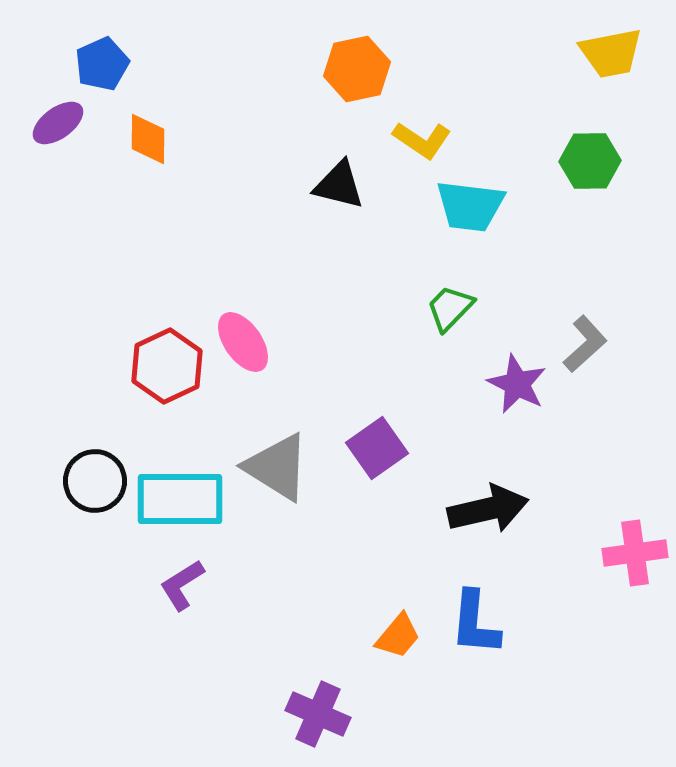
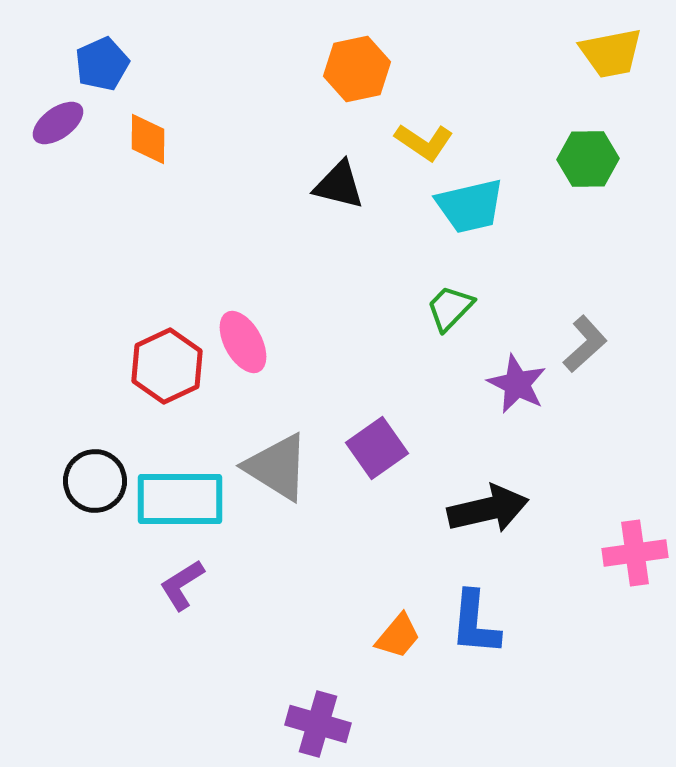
yellow L-shape: moved 2 px right, 2 px down
green hexagon: moved 2 px left, 2 px up
cyan trapezoid: rotated 20 degrees counterclockwise
pink ellipse: rotated 6 degrees clockwise
purple cross: moved 10 px down; rotated 8 degrees counterclockwise
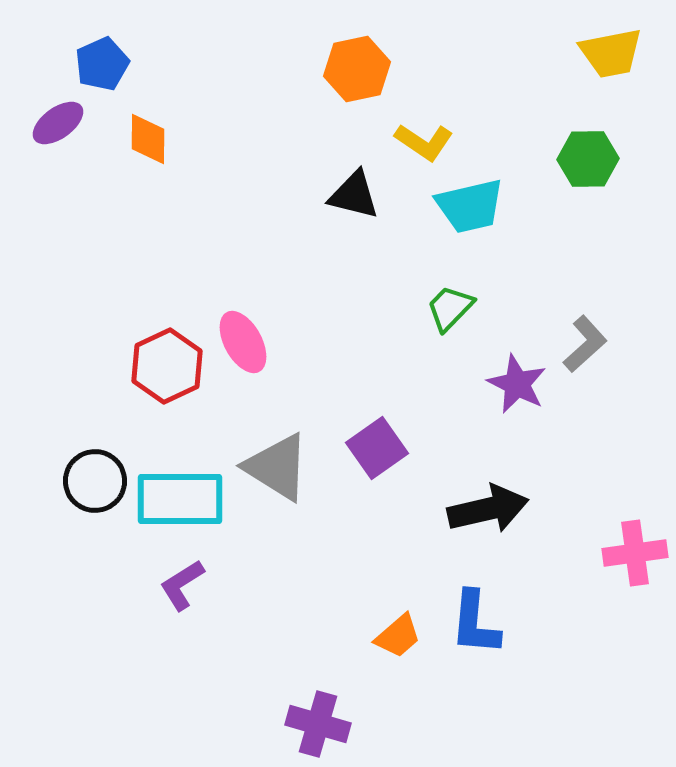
black triangle: moved 15 px right, 10 px down
orange trapezoid: rotated 9 degrees clockwise
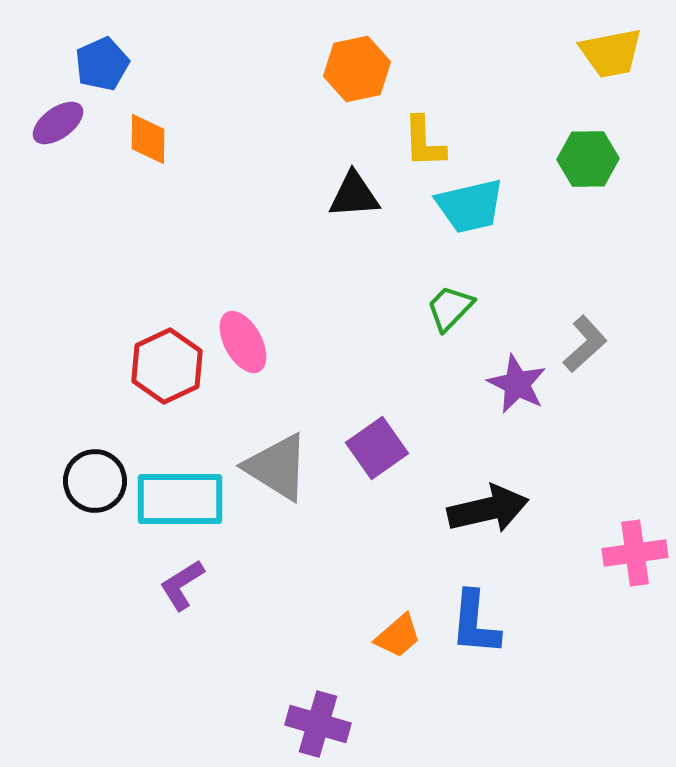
yellow L-shape: rotated 54 degrees clockwise
black triangle: rotated 18 degrees counterclockwise
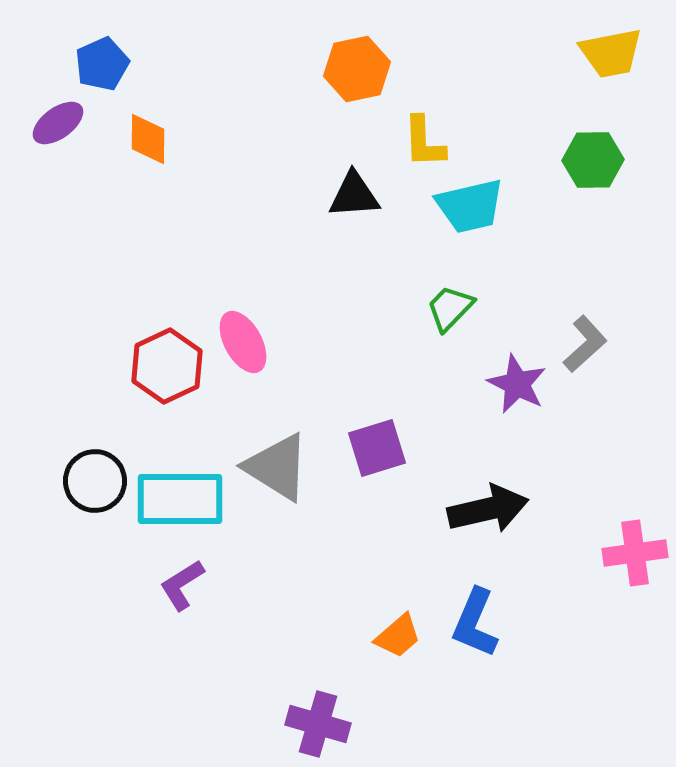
green hexagon: moved 5 px right, 1 px down
purple square: rotated 18 degrees clockwise
blue L-shape: rotated 18 degrees clockwise
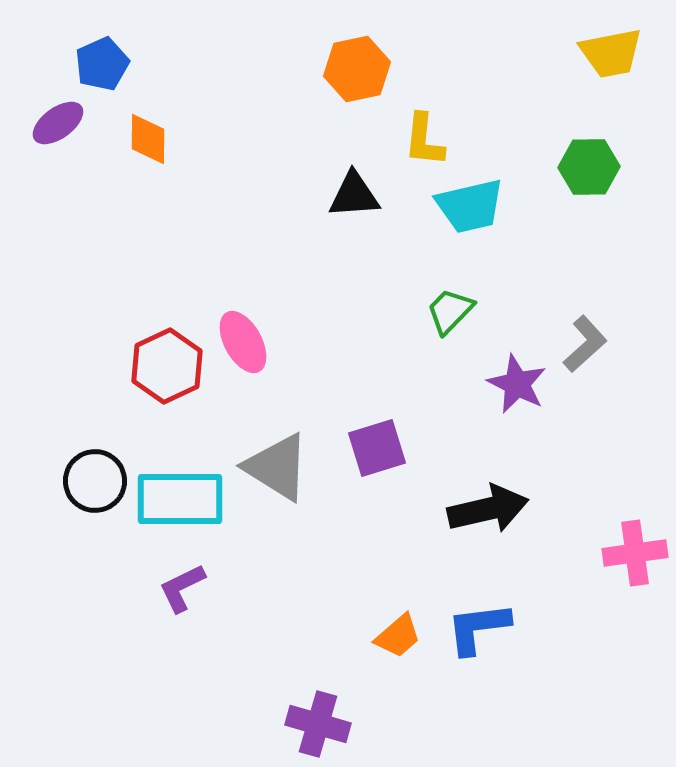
yellow L-shape: moved 2 px up; rotated 8 degrees clockwise
green hexagon: moved 4 px left, 7 px down
green trapezoid: moved 3 px down
purple L-shape: moved 3 px down; rotated 6 degrees clockwise
blue L-shape: moved 3 px right, 5 px down; rotated 60 degrees clockwise
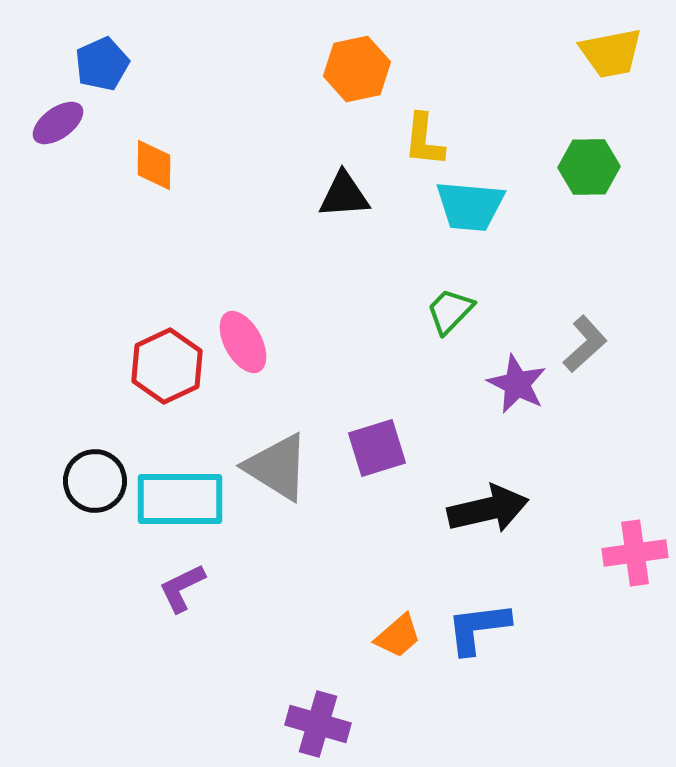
orange diamond: moved 6 px right, 26 px down
black triangle: moved 10 px left
cyan trapezoid: rotated 18 degrees clockwise
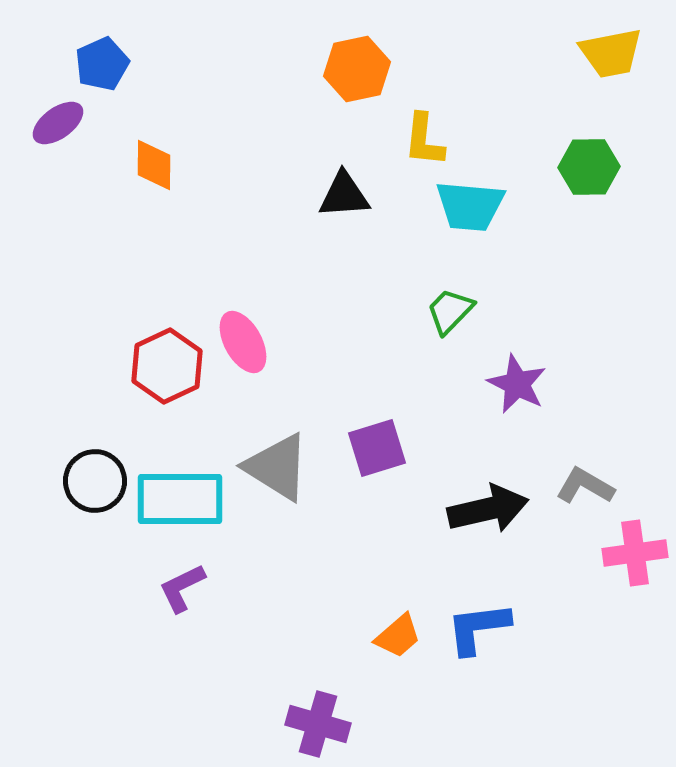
gray L-shape: moved 142 px down; rotated 108 degrees counterclockwise
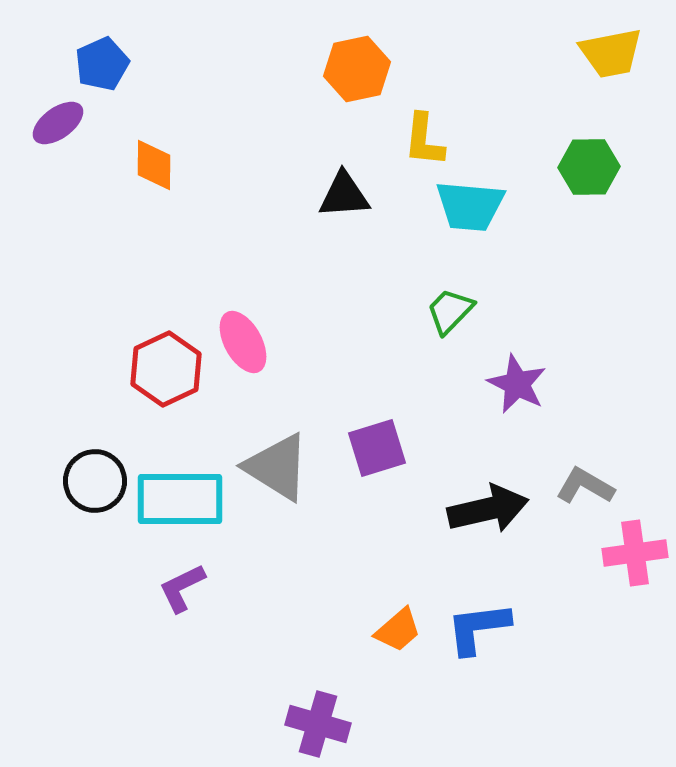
red hexagon: moved 1 px left, 3 px down
orange trapezoid: moved 6 px up
